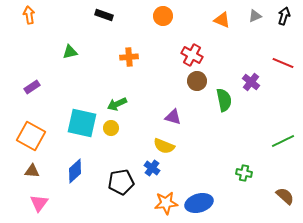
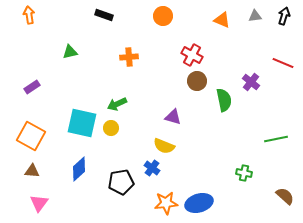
gray triangle: rotated 16 degrees clockwise
green line: moved 7 px left, 2 px up; rotated 15 degrees clockwise
blue diamond: moved 4 px right, 2 px up
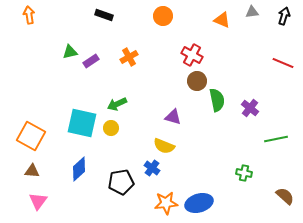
gray triangle: moved 3 px left, 4 px up
orange cross: rotated 24 degrees counterclockwise
purple cross: moved 1 px left, 26 px down
purple rectangle: moved 59 px right, 26 px up
green semicircle: moved 7 px left
pink triangle: moved 1 px left, 2 px up
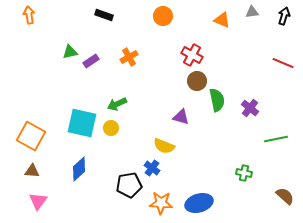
purple triangle: moved 8 px right
black pentagon: moved 8 px right, 3 px down
orange star: moved 5 px left; rotated 10 degrees clockwise
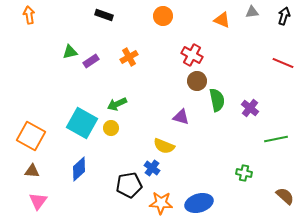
cyan square: rotated 16 degrees clockwise
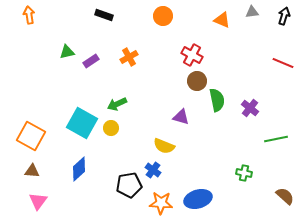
green triangle: moved 3 px left
blue cross: moved 1 px right, 2 px down
blue ellipse: moved 1 px left, 4 px up
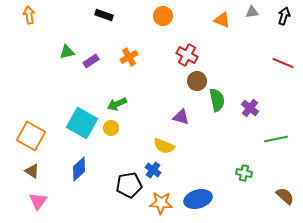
red cross: moved 5 px left
brown triangle: rotated 28 degrees clockwise
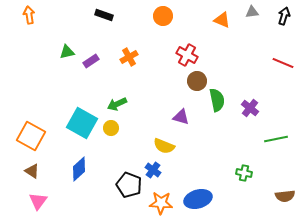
black pentagon: rotated 30 degrees clockwise
brown semicircle: rotated 132 degrees clockwise
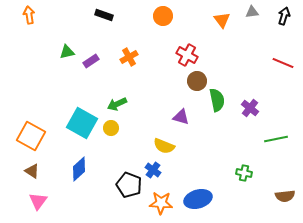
orange triangle: rotated 30 degrees clockwise
